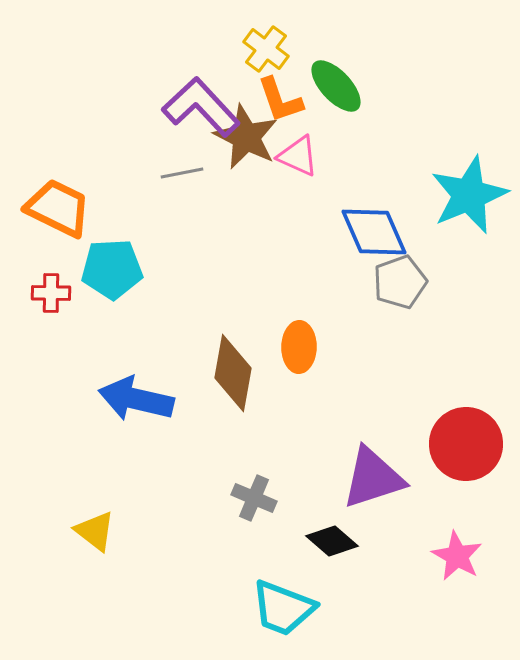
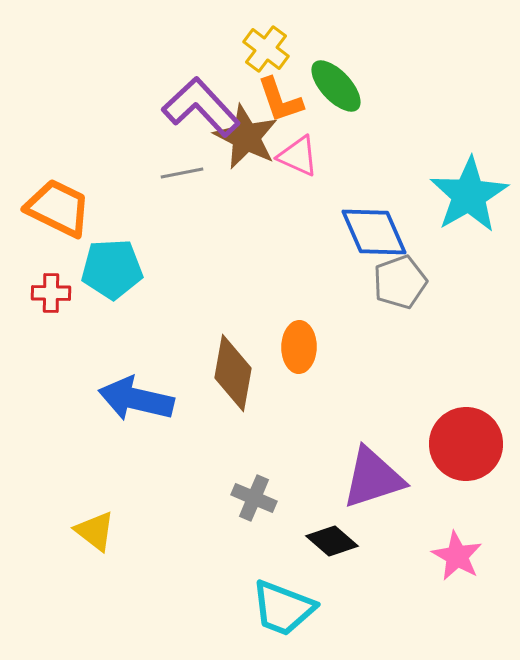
cyan star: rotated 8 degrees counterclockwise
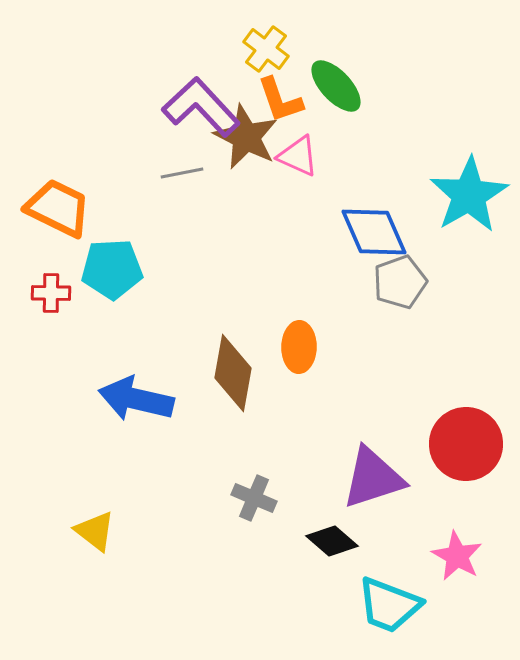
cyan trapezoid: moved 106 px right, 3 px up
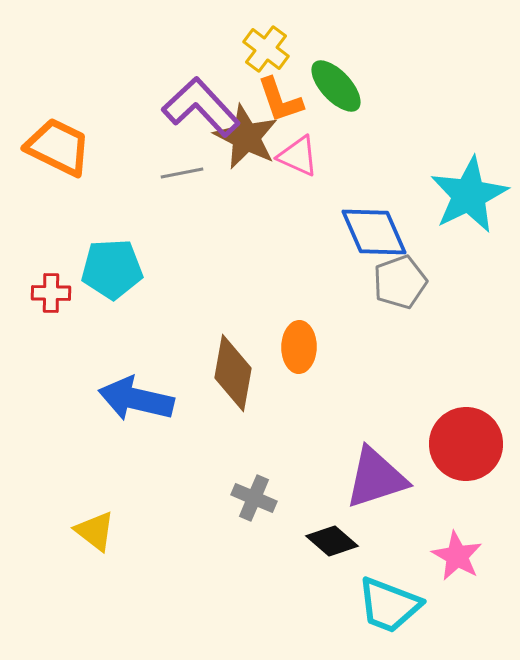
cyan star: rotated 4 degrees clockwise
orange trapezoid: moved 61 px up
purple triangle: moved 3 px right
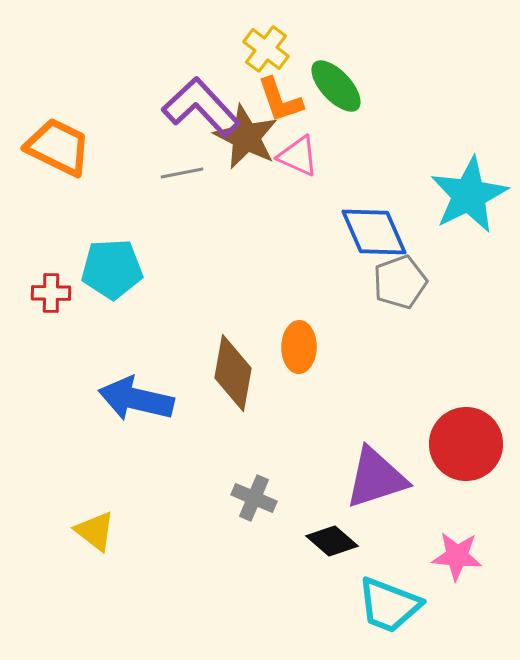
pink star: rotated 24 degrees counterclockwise
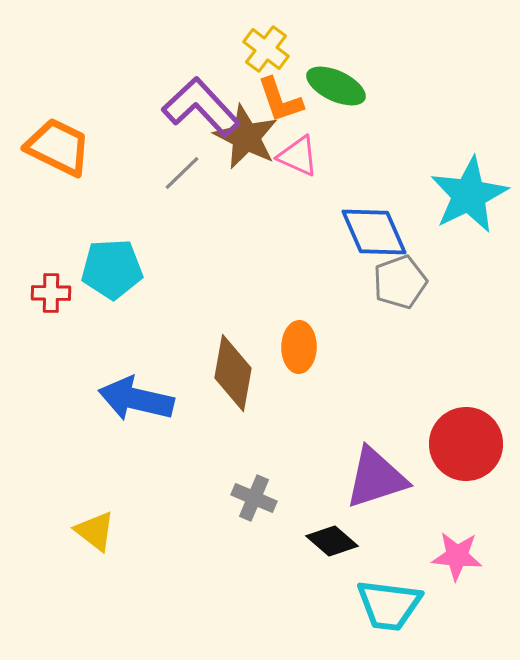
green ellipse: rotated 22 degrees counterclockwise
gray line: rotated 33 degrees counterclockwise
cyan trapezoid: rotated 14 degrees counterclockwise
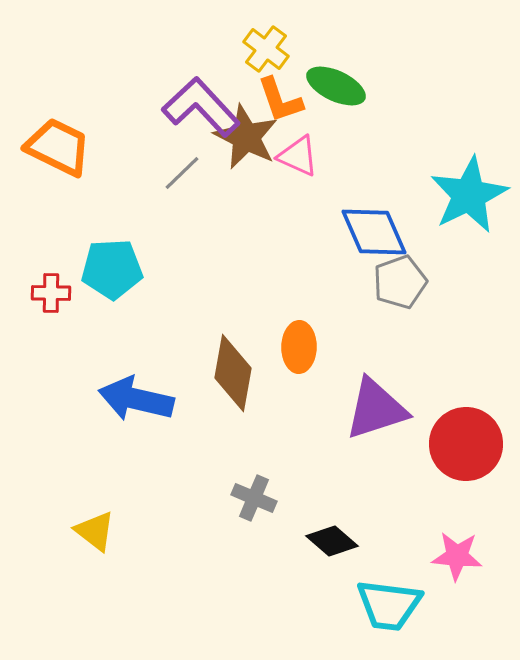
purple triangle: moved 69 px up
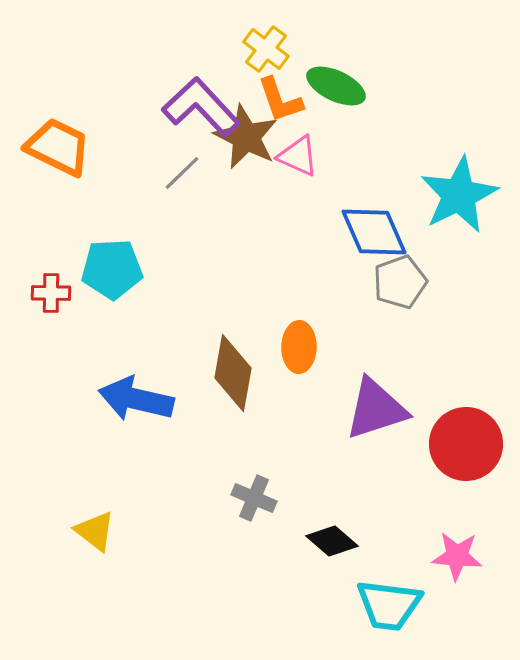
cyan star: moved 10 px left
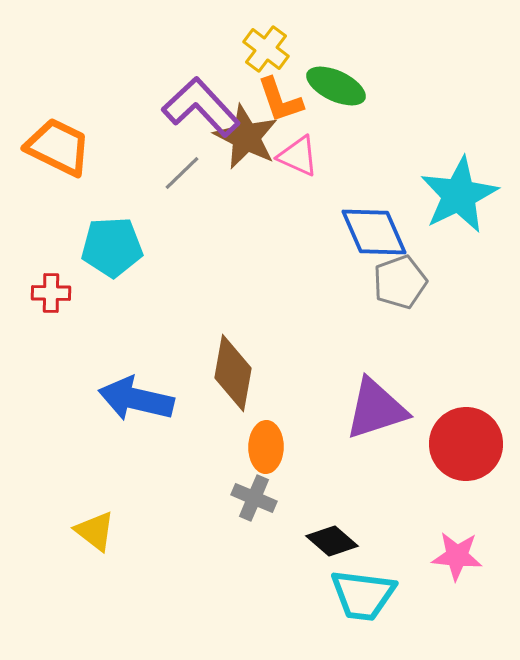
cyan pentagon: moved 22 px up
orange ellipse: moved 33 px left, 100 px down
cyan trapezoid: moved 26 px left, 10 px up
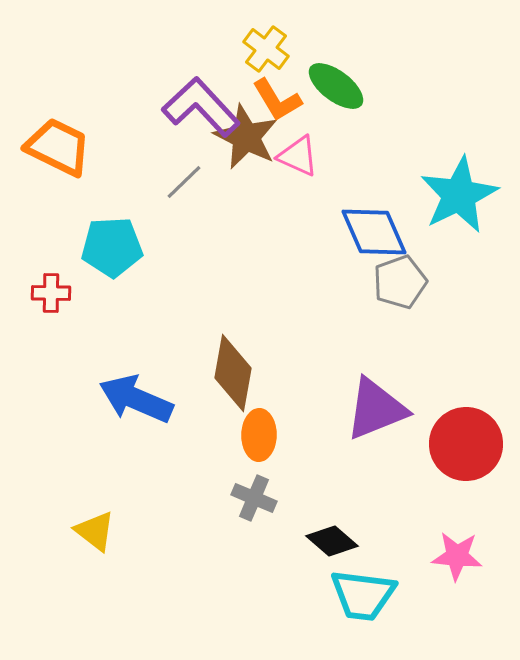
green ellipse: rotated 12 degrees clockwise
orange L-shape: moved 3 px left; rotated 12 degrees counterclockwise
gray line: moved 2 px right, 9 px down
blue arrow: rotated 10 degrees clockwise
purple triangle: rotated 4 degrees counterclockwise
orange ellipse: moved 7 px left, 12 px up
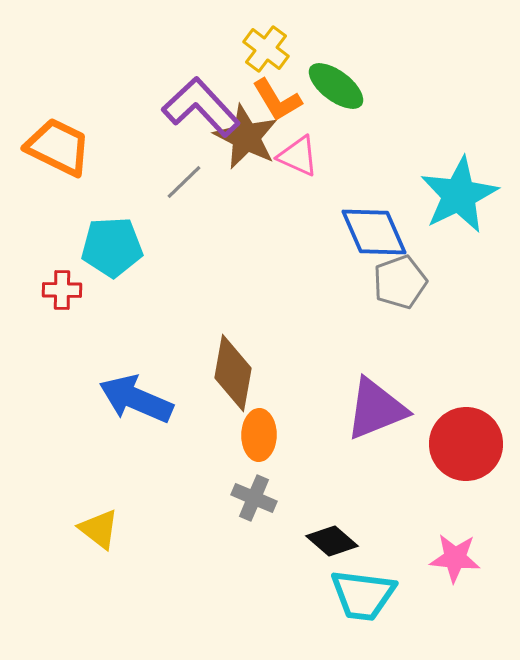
red cross: moved 11 px right, 3 px up
yellow triangle: moved 4 px right, 2 px up
pink star: moved 2 px left, 2 px down
